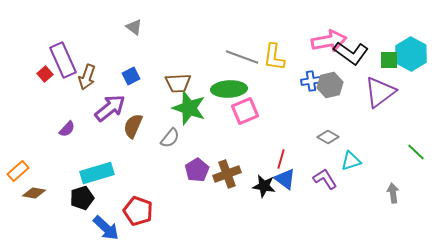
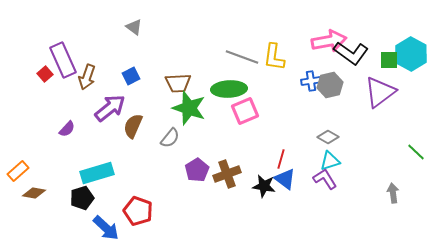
cyan triangle: moved 21 px left
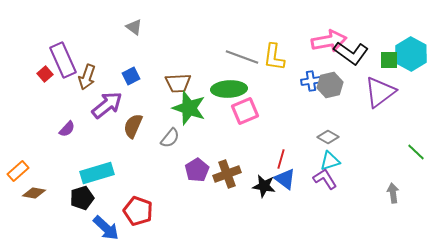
purple arrow: moved 3 px left, 3 px up
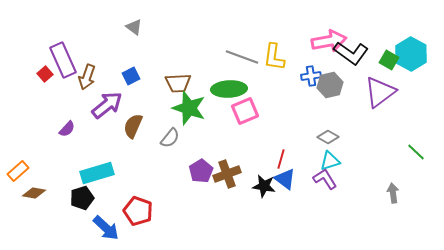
green square: rotated 30 degrees clockwise
blue cross: moved 5 px up
purple pentagon: moved 4 px right, 1 px down
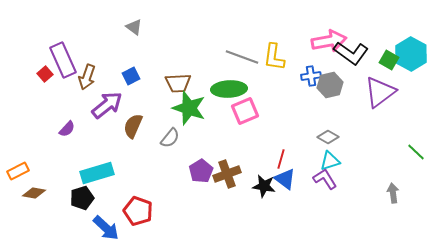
orange rectangle: rotated 15 degrees clockwise
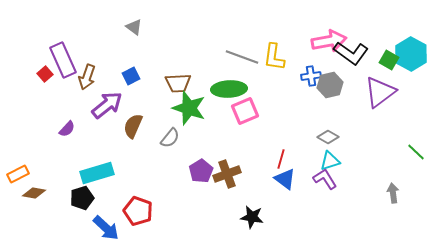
orange rectangle: moved 3 px down
black star: moved 12 px left, 31 px down
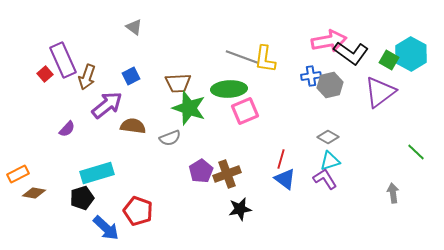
yellow L-shape: moved 9 px left, 2 px down
brown semicircle: rotated 75 degrees clockwise
gray semicircle: rotated 30 degrees clockwise
black star: moved 12 px left, 8 px up; rotated 20 degrees counterclockwise
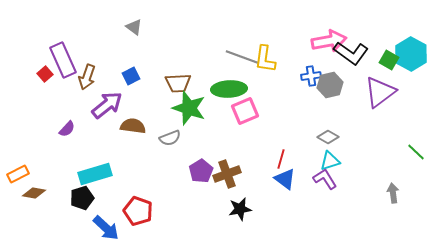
cyan rectangle: moved 2 px left, 1 px down
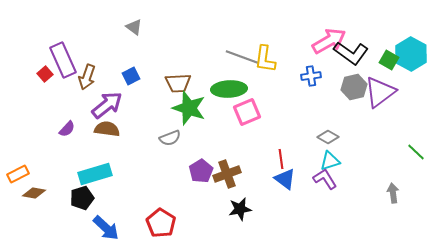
pink arrow: rotated 20 degrees counterclockwise
gray hexagon: moved 24 px right, 2 px down
pink square: moved 2 px right, 1 px down
brown semicircle: moved 26 px left, 3 px down
red line: rotated 24 degrees counterclockwise
red pentagon: moved 23 px right, 12 px down; rotated 12 degrees clockwise
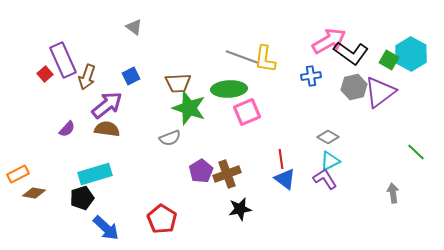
cyan triangle: rotated 10 degrees counterclockwise
red pentagon: moved 1 px right, 4 px up
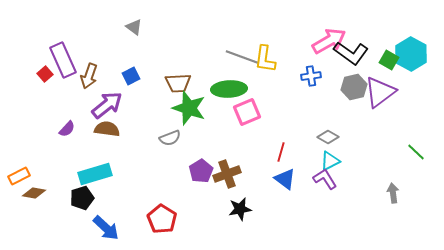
brown arrow: moved 2 px right, 1 px up
red line: moved 7 px up; rotated 24 degrees clockwise
orange rectangle: moved 1 px right, 2 px down
